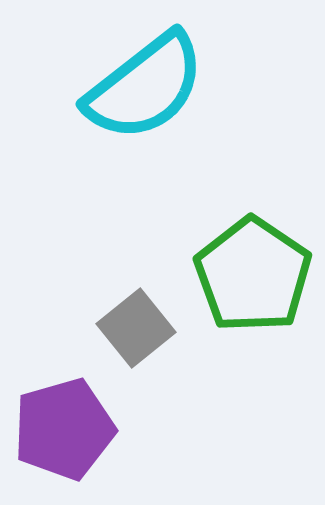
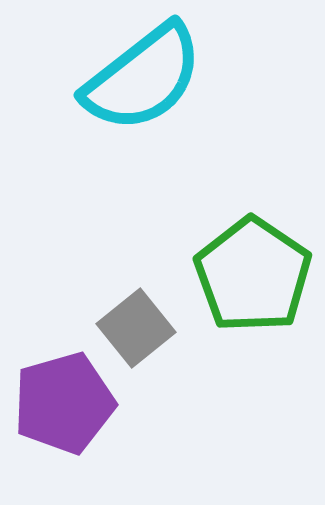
cyan semicircle: moved 2 px left, 9 px up
purple pentagon: moved 26 px up
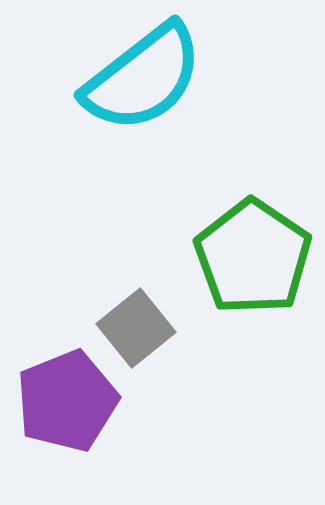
green pentagon: moved 18 px up
purple pentagon: moved 3 px right, 2 px up; rotated 6 degrees counterclockwise
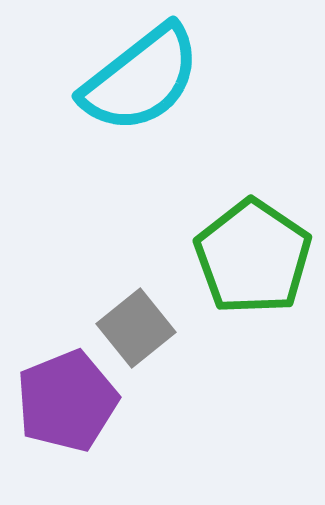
cyan semicircle: moved 2 px left, 1 px down
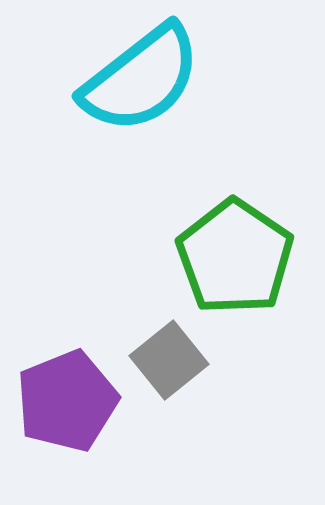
green pentagon: moved 18 px left
gray square: moved 33 px right, 32 px down
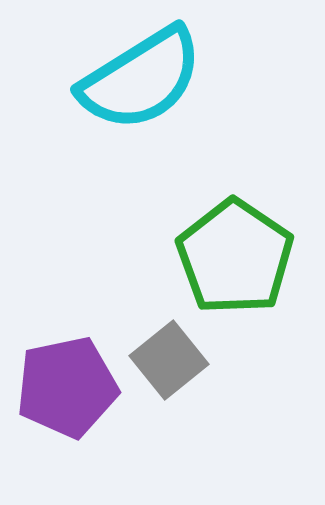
cyan semicircle: rotated 6 degrees clockwise
purple pentagon: moved 14 px up; rotated 10 degrees clockwise
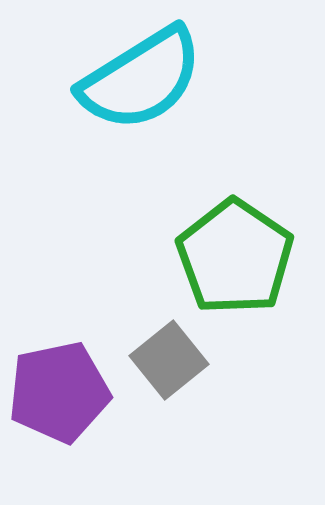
purple pentagon: moved 8 px left, 5 px down
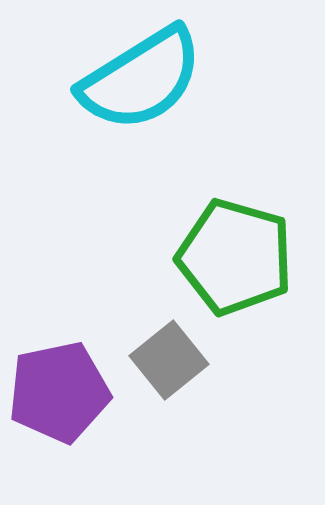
green pentagon: rotated 18 degrees counterclockwise
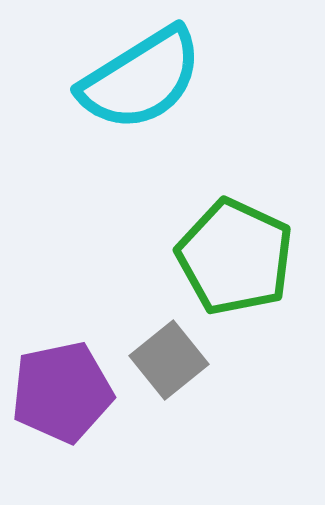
green pentagon: rotated 9 degrees clockwise
purple pentagon: moved 3 px right
